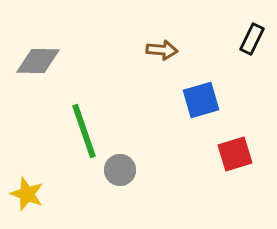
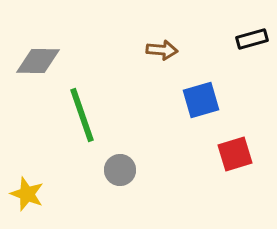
black rectangle: rotated 48 degrees clockwise
green line: moved 2 px left, 16 px up
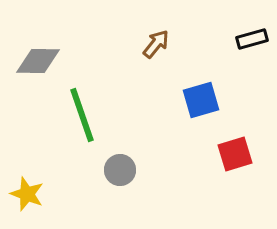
brown arrow: moved 6 px left, 6 px up; rotated 56 degrees counterclockwise
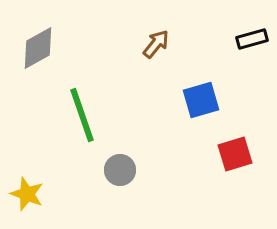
gray diamond: moved 13 px up; rotated 30 degrees counterclockwise
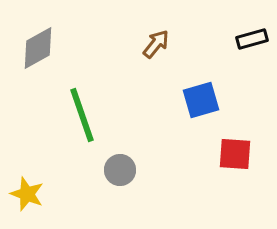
red square: rotated 21 degrees clockwise
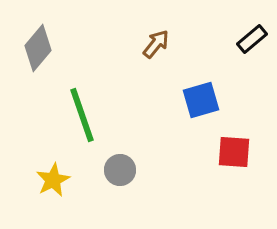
black rectangle: rotated 24 degrees counterclockwise
gray diamond: rotated 21 degrees counterclockwise
red square: moved 1 px left, 2 px up
yellow star: moved 26 px right, 14 px up; rotated 24 degrees clockwise
